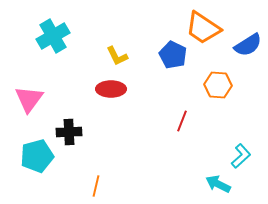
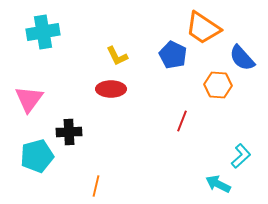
cyan cross: moved 10 px left, 4 px up; rotated 20 degrees clockwise
blue semicircle: moved 6 px left, 13 px down; rotated 80 degrees clockwise
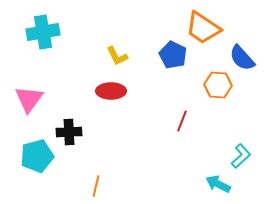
red ellipse: moved 2 px down
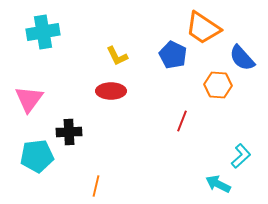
cyan pentagon: rotated 8 degrees clockwise
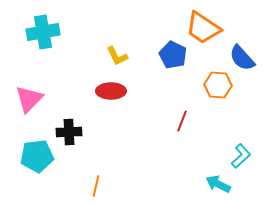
pink triangle: rotated 8 degrees clockwise
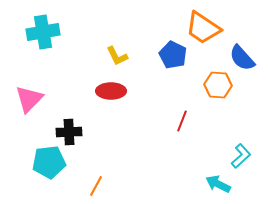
cyan pentagon: moved 12 px right, 6 px down
orange line: rotated 15 degrees clockwise
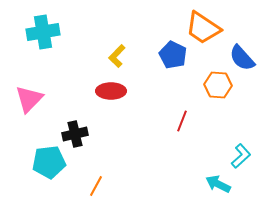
yellow L-shape: rotated 70 degrees clockwise
black cross: moved 6 px right, 2 px down; rotated 10 degrees counterclockwise
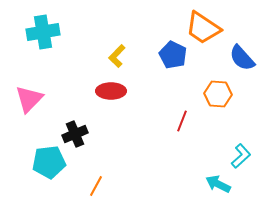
orange hexagon: moved 9 px down
black cross: rotated 10 degrees counterclockwise
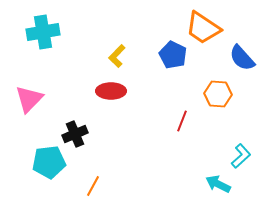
orange line: moved 3 px left
